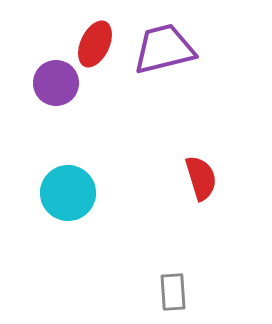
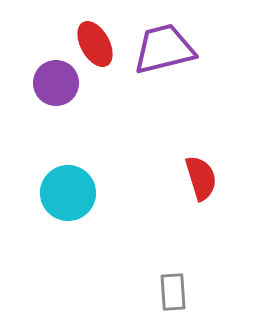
red ellipse: rotated 54 degrees counterclockwise
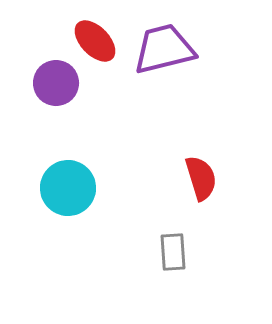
red ellipse: moved 3 px up; rotated 15 degrees counterclockwise
cyan circle: moved 5 px up
gray rectangle: moved 40 px up
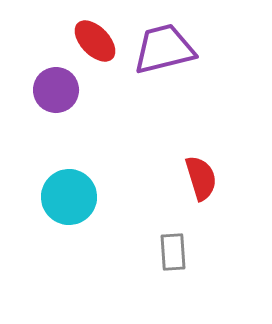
purple circle: moved 7 px down
cyan circle: moved 1 px right, 9 px down
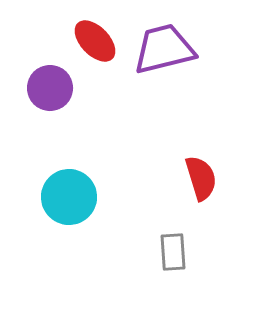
purple circle: moved 6 px left, 2 px up
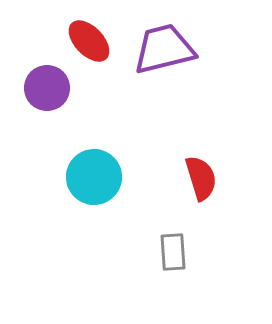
red ellipse: moved 6 px left
purple circle: moved 3 px left
cyan circle: moved 25 px right, 20 px up
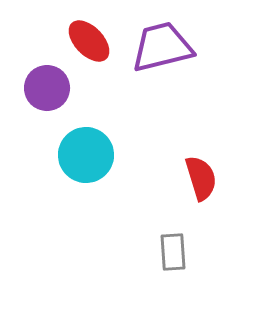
purple trapezoid: moved 2 px left, 2 px up
cyan circle: moved 8 px left, 22 px up
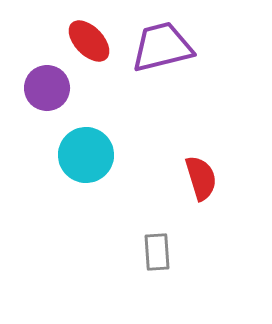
gray rectangle: moved 16 px left
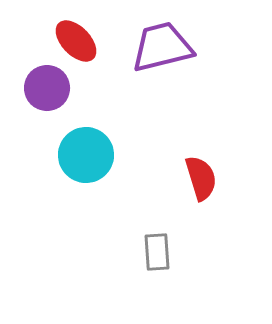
red ellipse: moved 13 px left
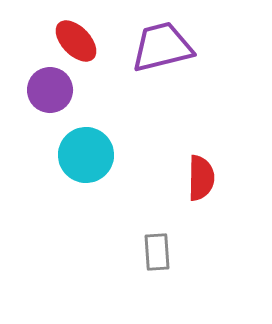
purple circle: moved 3 px right, 2 px down
red semicircle: rotated 18 degrees clockwise
